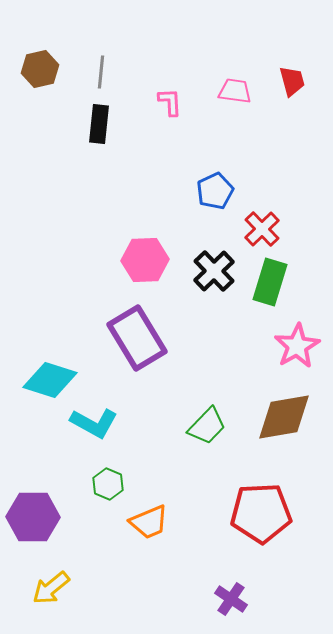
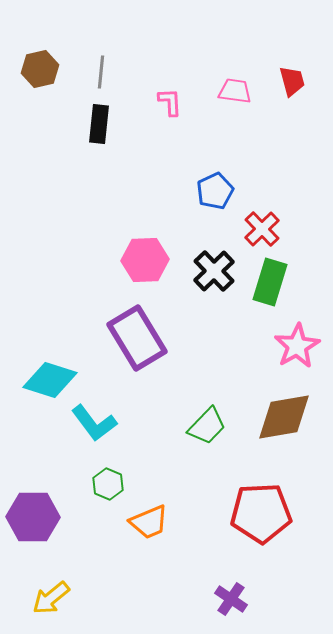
cyan L-shape: rotated 24 degrees clockwise
yellow arrow: moved 10 px down
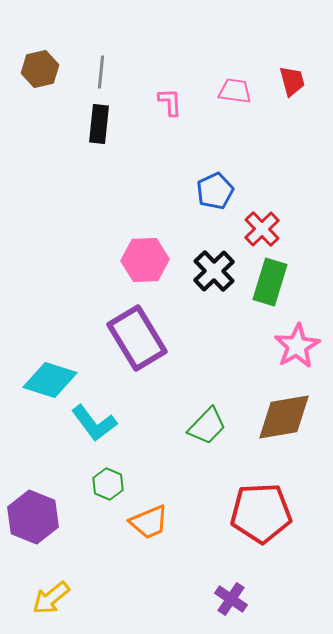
purple hexagon: rotated 21 degrees clockwise
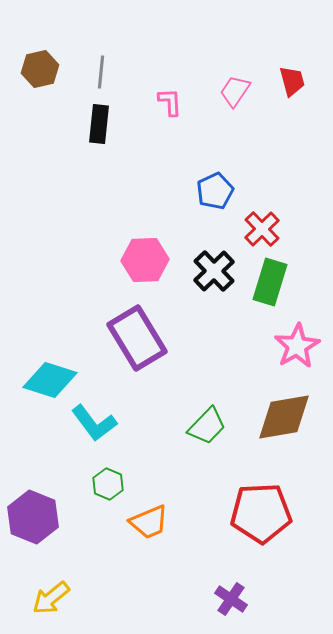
pink trapezoid: rotated 64 degrees counterclockwise
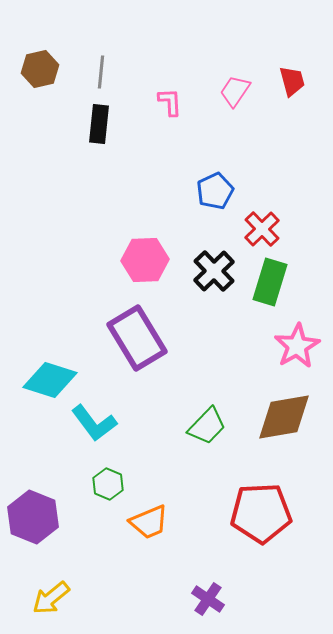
purple cross: moved 23 px left
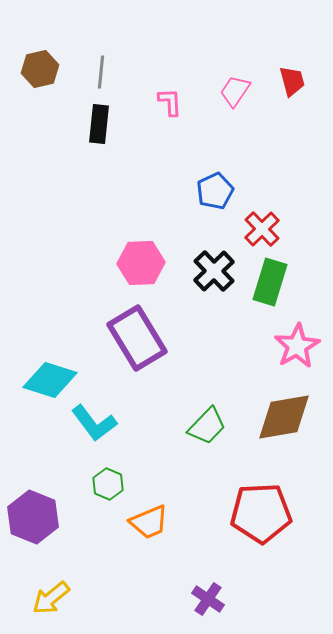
pink hexagon: moved 4 px left, 3 px down
